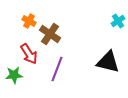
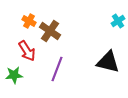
brown cross: moved 3 px up
red arrow: moved 2 px left, 3 px up
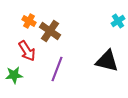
black triangle: moved 1 px left, 1 px up
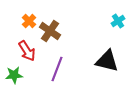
orange cross: rotated 16 degrees clockwise
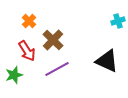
cyan cross: rotated 16 degrees clockwise
brown cross: moved 3 px right, 9 px down; rotated 10 degrees clockwise
black triangle: rotated 10 degrees clockwise
purple line: rotated 40 degrees clockwise
green star: rotated 12 degrees counterclockwise
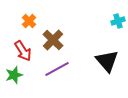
red arrow: moved 4 px left
black triangle: rotated 25 degrees clockwise
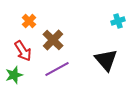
black triangle: moved 1 px left, 1 px up
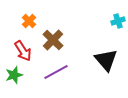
purple line: moved 1 px left, 3 px down
